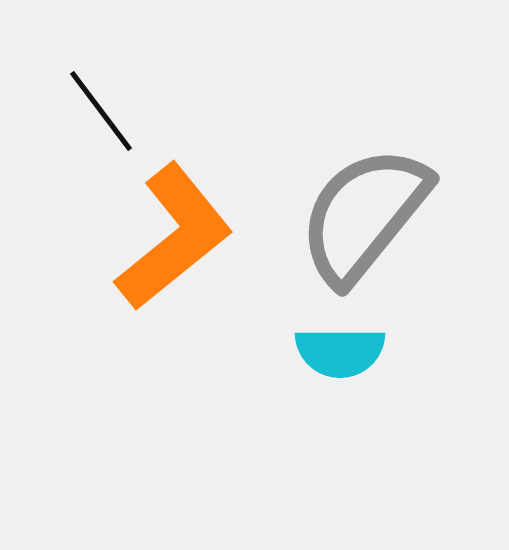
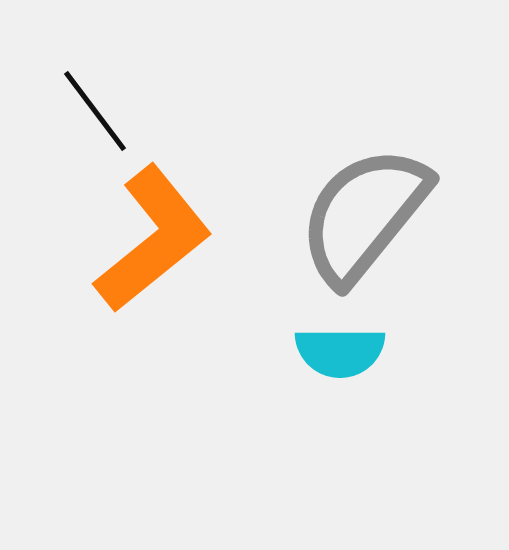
black line: moved 6 px left
orange L-shape: moved 21 px left, 2 px down
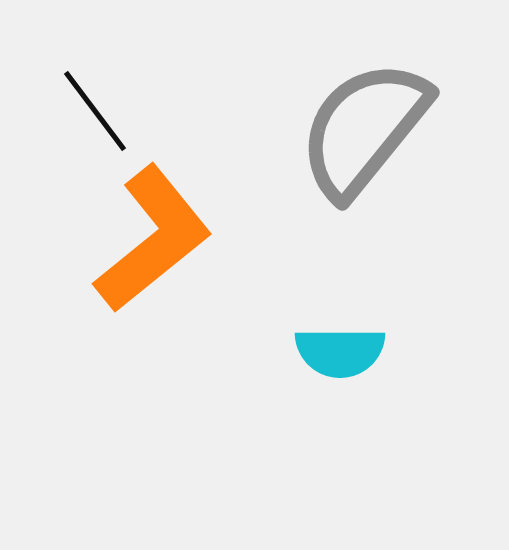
gray semicircle: moved 86 px up
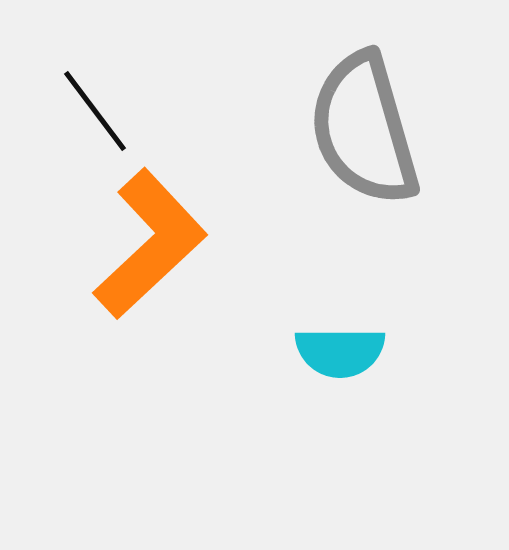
gray semicircle: rotated 55 degrees counterclockwise
orange L-shape: moved 3 px left, 5 px down; rotated 4 degrees counterclockwise
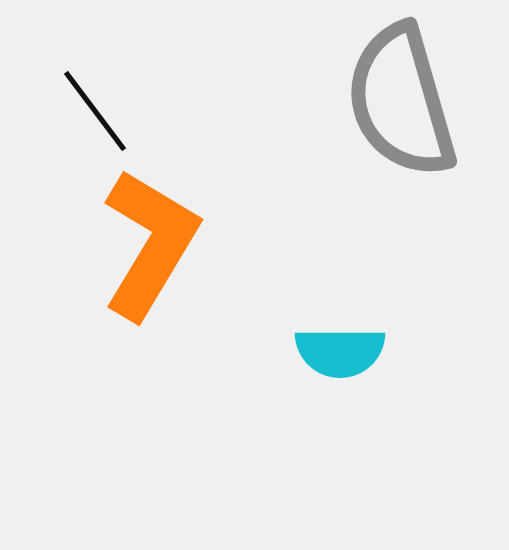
gray semicircle: moved 37 px right, 28 px up
orange L-shape: rotated 16 degrees counterclockwise
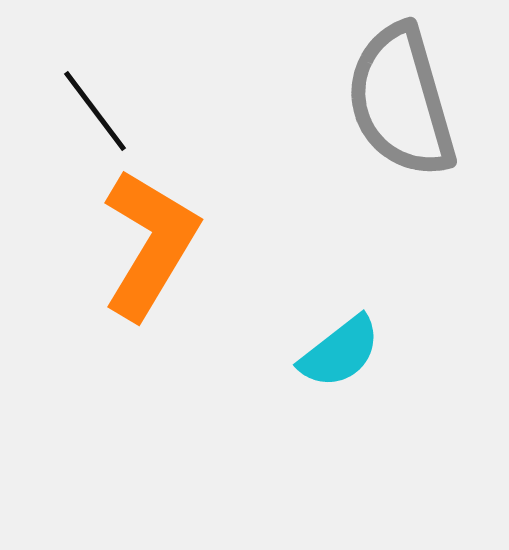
cyan semicircle: rotated 38 degrees counterclockwise
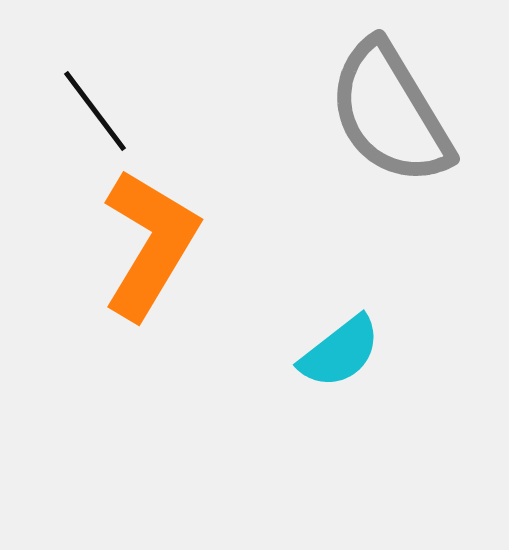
gray semicircle: moved 11 px left, 12 px down; rotated 15 degrees counterclockwise
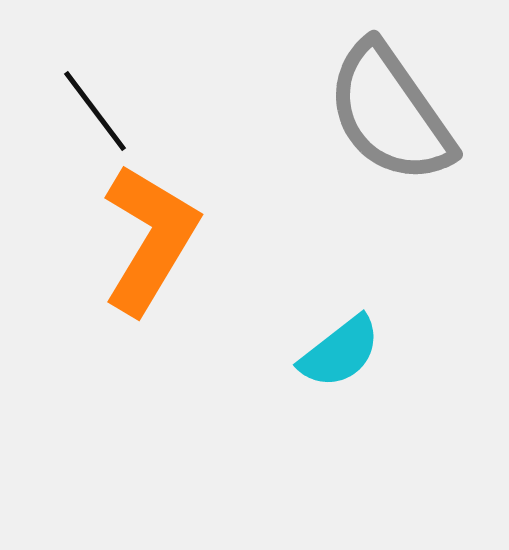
gray semicircle: rotated 4 degrees counterclockwise
orange L-shape: moved 5 px up
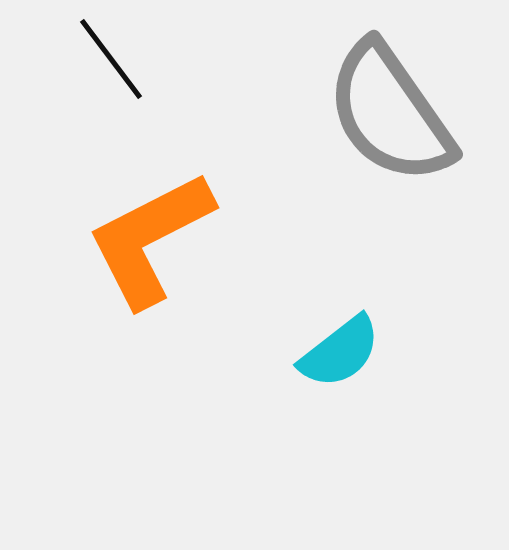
black line: moved 16 px right, 52 px up
orange L-shape: rotated 148 degrees counterclockwise
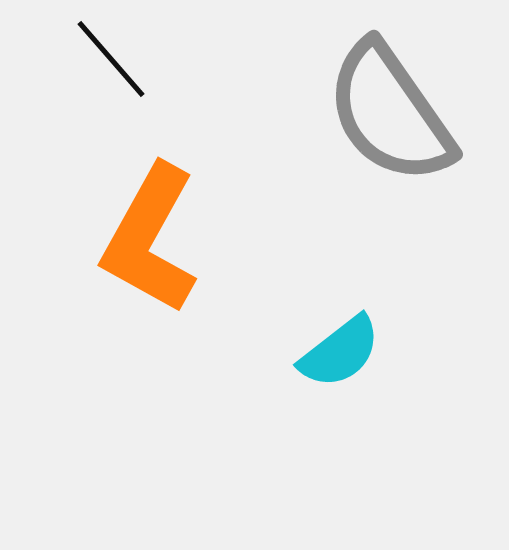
black line: rotated 4 degrees counterclockwise
orange L-shape: rotated 34 degrees counterclockwise
